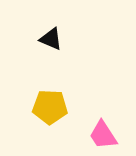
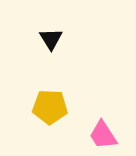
black triangle: rotated 35 degrees clockwise
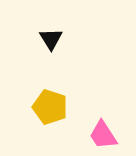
yellow pentagon: rotated 16 degrees clockwise
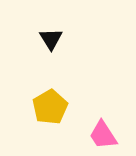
yellow pentagon: rotated 24 degrees clockwise
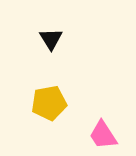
yellow pentagon: moved 1 px left, 4 px up; rotated 20 degrees clockwise
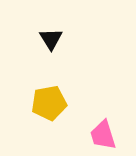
pink trapezoid: rotated 16 degrees clockwise
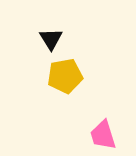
yellow pentagon: moved 16 px right, 27 px up
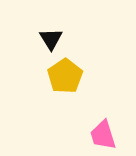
yellow pentagon: rotated 24 degrees counterclockwise
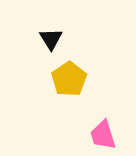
yellow pentagon: moved 4 px right, 3 px down
